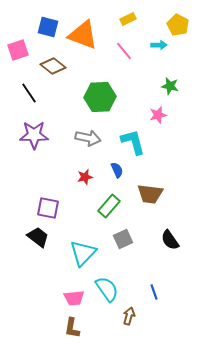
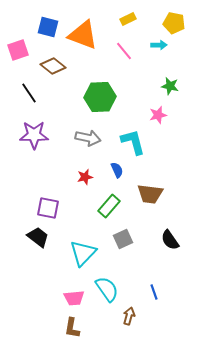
yellow pentagon: moved 4 px left, 2 px up; rotated 15 degrees counterclockwise
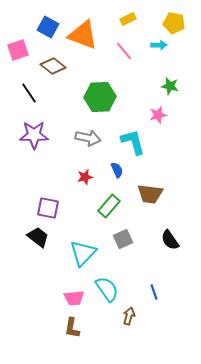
blue square: rotated 15 degrees clockwise
